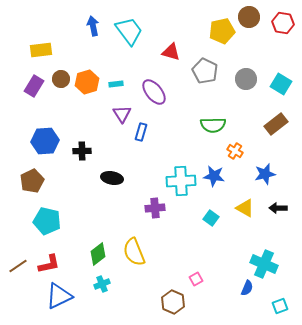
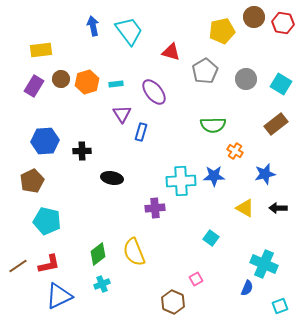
brown circle at (249, 17): moved 5 px right
gray pentagon at (205, 71): rotated 15 degrees clockwise
blue star at (214, 176): rotated 10 degrees counterclockwise
cyan square at (211, 218): moved 20 px down
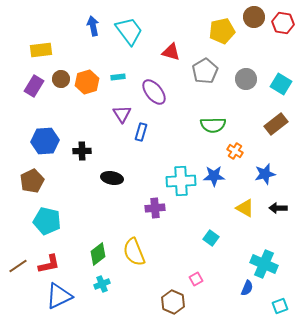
cyan rectangle at (116, 84): moved 2 px right, 7 px up
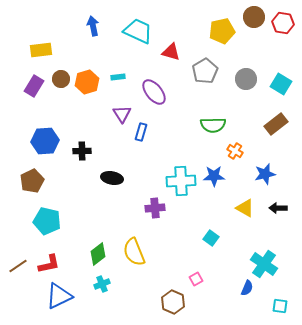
cyan trapezoid at (129, 31): moved 9 px right; rotated 28 degrees counterclockwise
cyan cross at (264, 264): rotated 12 degrees clockwise
cyan square at (280, 306): rotated 28 degrees clockwise
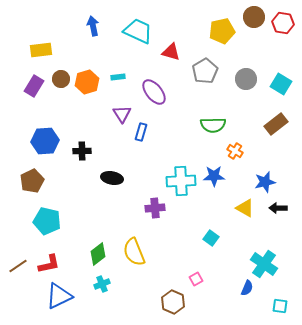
blue star at (265, 174): moved 8 px down
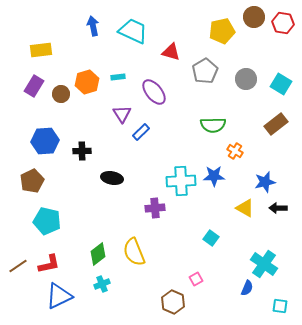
cyan trapezoid at (138, 31): moved 5 px left
brown circle at (61, 79): moved 15 px down
blue rectangle at (141, 132): rotated 30 degrees clockwise
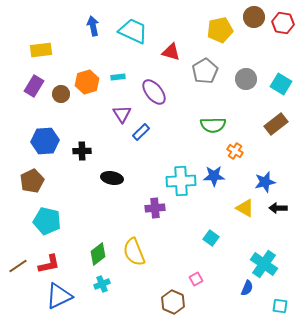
yellow pentagon at (222, 31): moved 2 px left, 1 px up
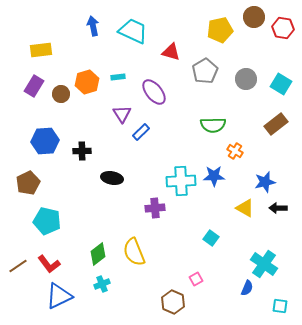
red hexagon at (283, 23): moved 5 px down
brown pentagon at (32, 181): moved 4 px left, 2 px down
red L-shape at (49, 264): rotated 65 degrees clockwise
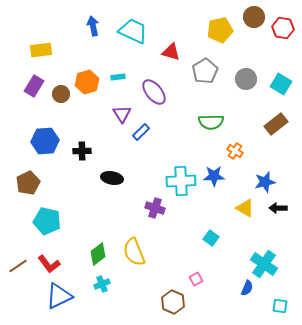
green semicircle at (213, 125): moved 2 px left, 3 px up
purple cross at (155, 208): rotated 24 degrees clockwise
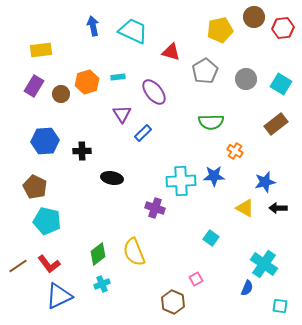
red hexagon at (283, 28): rotated 15 degrees counterclockwise
blue rectangle at (141, 132): moved 2 px right, 1 px down
brown pentagon at (28, 183): moved 7 px right, 4 px down; rotated 20 degrees counterclockwise
